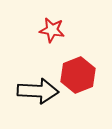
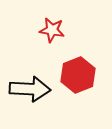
black arrow: moved 8 px left, 2 px up
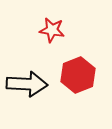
black arrow: moved 3 px left, 5 px up
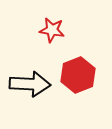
black arrow: moved 3 px right
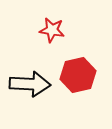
red hexagon: rotated 8 degrees clockwise
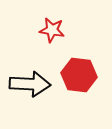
red hexagon: moved 1 px right; rotated 20 degrees clockwise
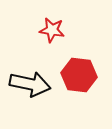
black arrow: rotated 9 degrees clockwise
